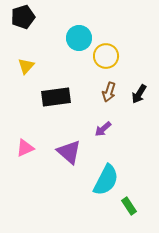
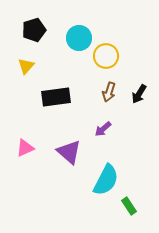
black pentagon: moved 11 px right, 13 px down
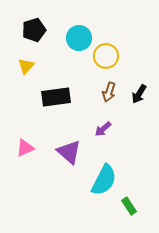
cyan semicircle: moved 2 px left
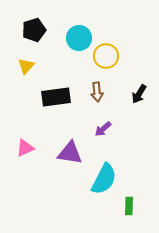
brown arrow: moved 12 px left; rotated 24 degrees counterclockwise
purple triangle: moved 1 px right, 1 px down; rotated 32 degrees counterclockwise
cyan semicircle: moved 1 px up
green rectangle: rotated 36 degrees clockwise
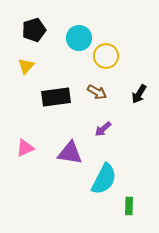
brown arrow: rotated 54 degrees counterclockwise
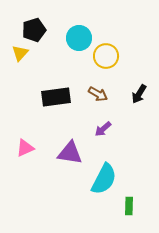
yellow triangle: moved 6 px left, 13 px up
brown arrow: moved 1 px right, 2 px down
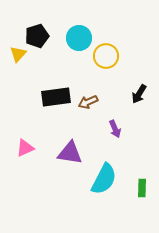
black pentagon: moved 3 px right, 6 px down
yellow triangle: moved 2 px left, 1 px down
brown arrow: moved 10 px left, 8 px down; rotated 126 degrees clockwise
purple arrow: moved 12 px right; rotated 72 degrees counterclockwise
green rectangle: moved 13 px right, 18 px up
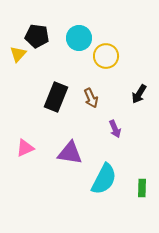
black pentagon: rotated 25 degrees clockwise
black rectangle: rotated 60 degrees counterclockwise
brown arrow: moved 3 px right, 4 px up; rotated 90 degrees counterclockwise
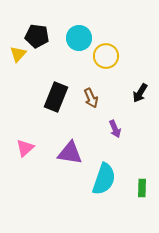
black arrow: moved 1 px right, 1 px up
pink triangle: rotated 18 degrees counterclockwise
cyan semicircle: rotated 8 degrees counterclockwise
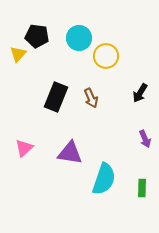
purple arrow: moved 30 px right, 10 px down
pink triangle: moved 1 px left
